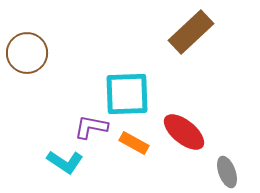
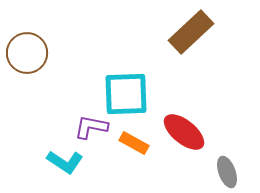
cyan square: moved 1 px left
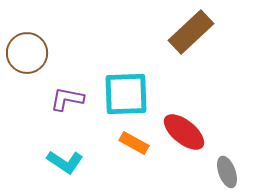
purple L-shape: moved 24 px left, 28 px up
